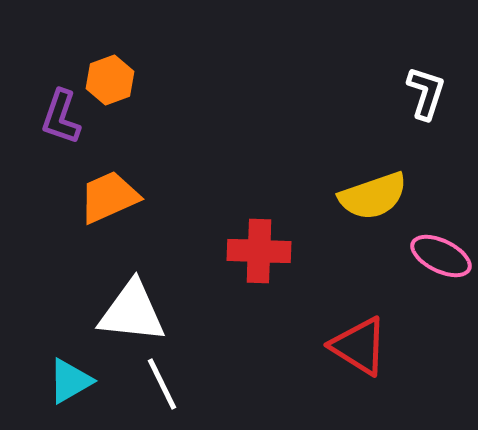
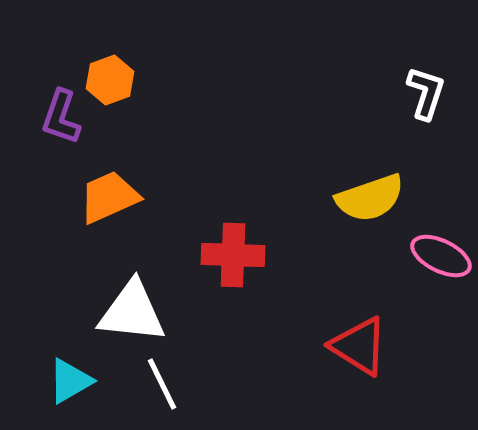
yellow semicircle: moved 3 px left, 2 px down
red cross: moved 26 px left, 4 px down
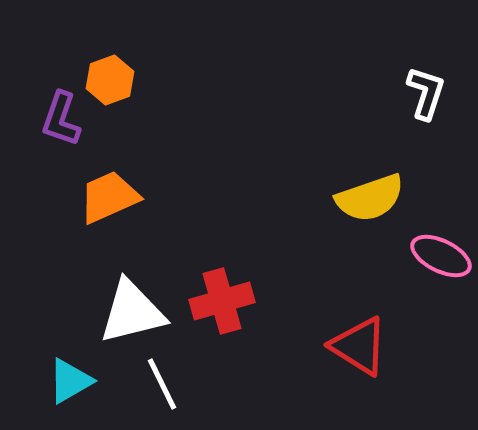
purple L-shape: moved 2 px down
red cross: moved 11 px left, 46 px down; rotated 18 degrees counterclockwise
white triangle: rotated 20 degrees counterclockwise
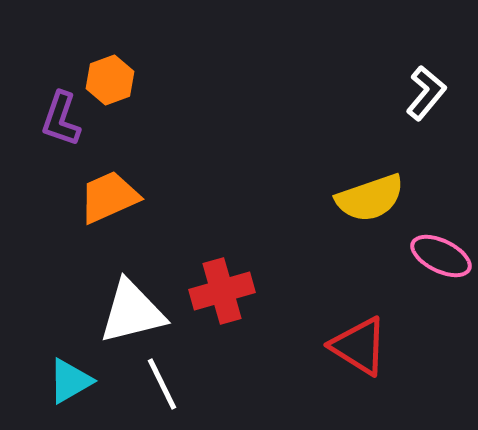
white L-shape: rotated 22 degrees clockwise
red cross: moved 10 px up
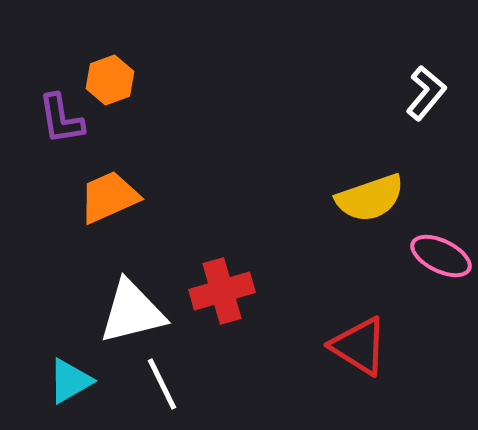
purple L-shape: rotated 28 degrees counterclockwise
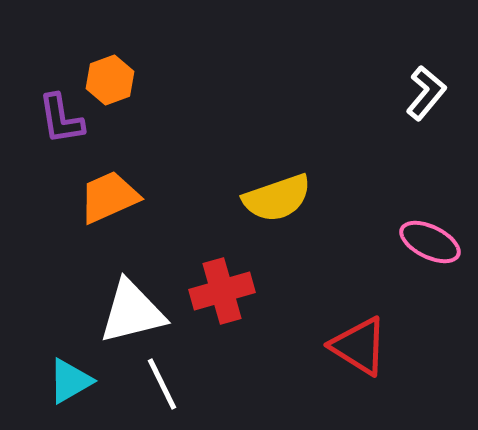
yellow semicircle: moved 93 px left
pink ellipse: moved 11 px left, 14 px up
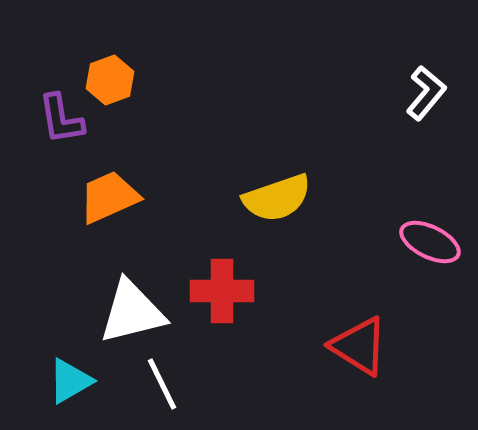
red cross: rotated 16 degrees clockwise
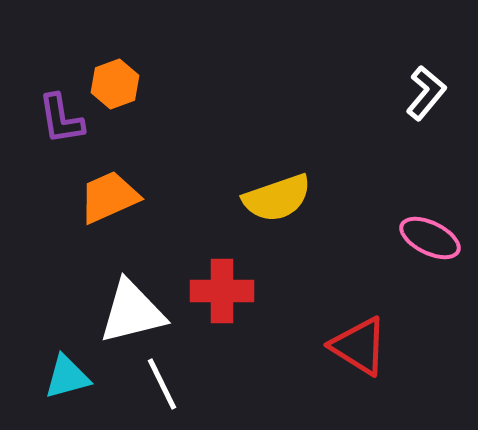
orange hexagon: moved 5 px right, 4 px down
pink ellipse: moved 4 px up
cyan triangle: moved 3 px left, 4 px up; rotated 15 degrees clockwise
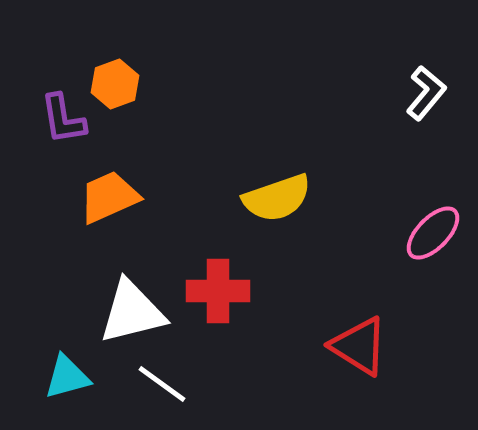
purple L-shape: moved 2 px right
pink ellipse: moved 3 px right, 5 px up; rotated 72 degrees counterclockwise
red cross: moved 4 px left
white line: rotated 28 degrees counterclockwise
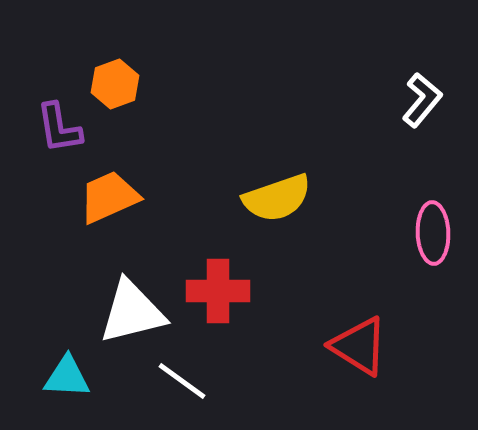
white L-shape: moved 4 px left, 7 px down
purple L-shape: moved 4 px left, 9 px down
pink ellipse: rotated 46 degrees counterclockwise
cyan triangle: rotated 18 degrees clockwise
white line: moved 20 px right, 3 px up
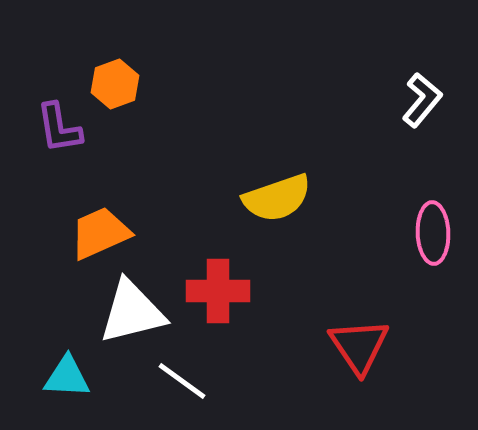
orange trapezoid: moved 9 px left, 36 px down
red triangle: rotated 24 degrees clockwise
